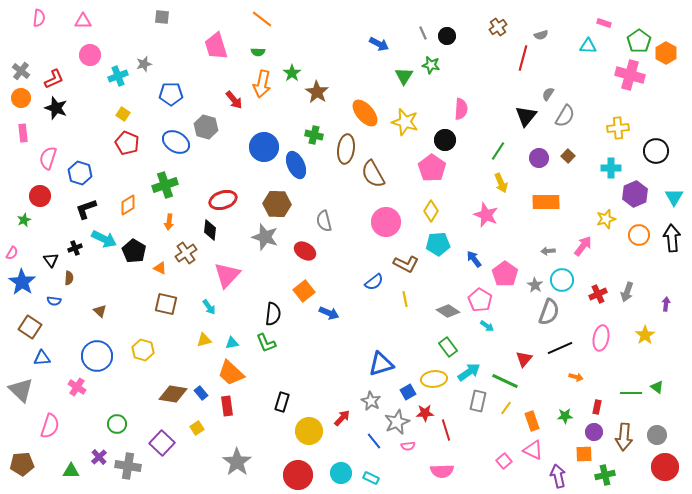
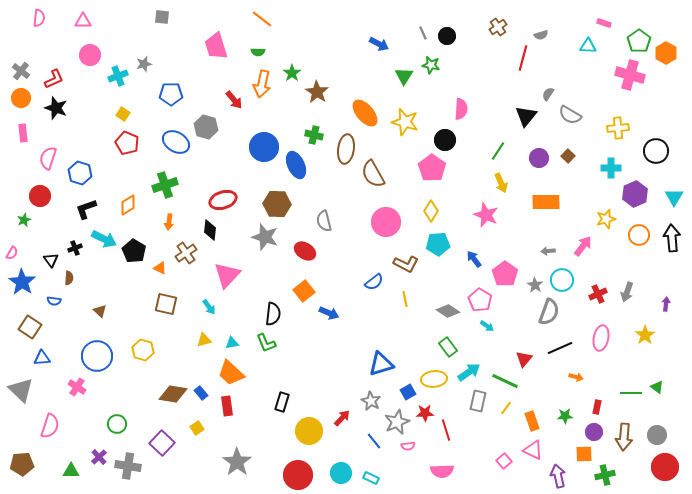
gray semicircle at (565, 116): moved 5 px right, 1 px up; rotated 90 degrees clockwise
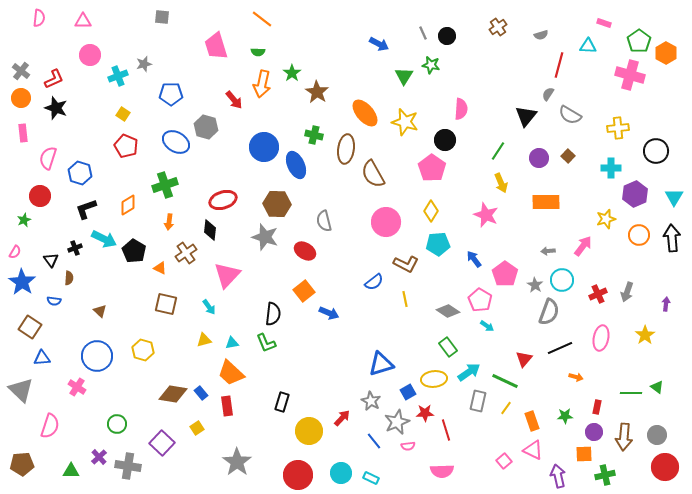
red line at (523, 58): moved 36 px right, 7 px down
red pentagon at (127, 143): moved 1 px left, 3 px down
pink semicircle at (12, 253): moved 3 px right, 1 px up
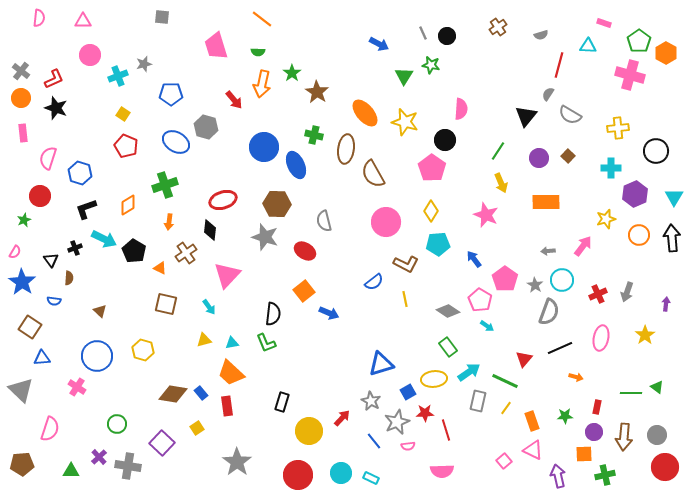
pink pentagon at (505, 274): moved 5 px down
pink semicircle at (50, 426): moved 3 px down
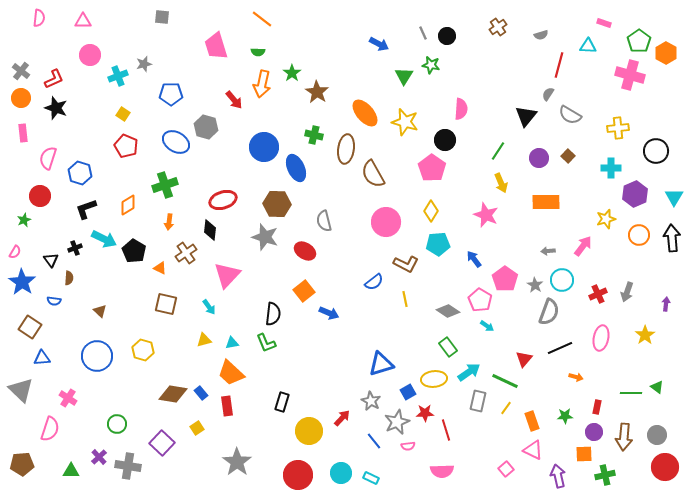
blue ellipse at (296, 165): moved 3 px down
pink cross at (77, 387): moved 9 px left, 11 px down
pink square at (504, 461): moved 2 px right, 8 px down
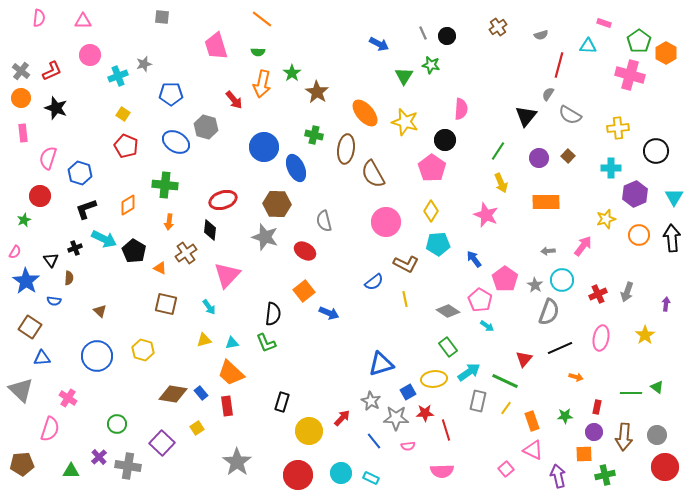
red L-shape at (54, 79): moved 2 px left, 8 px up
green cross at (165, 185): rotated 25 degrees clockwise
blue star at (22, 282): moved 4 px right, 1 px up
gray star at (397, 422): moved 1 px left, 4 px up; rotated 25 degrees clockwise
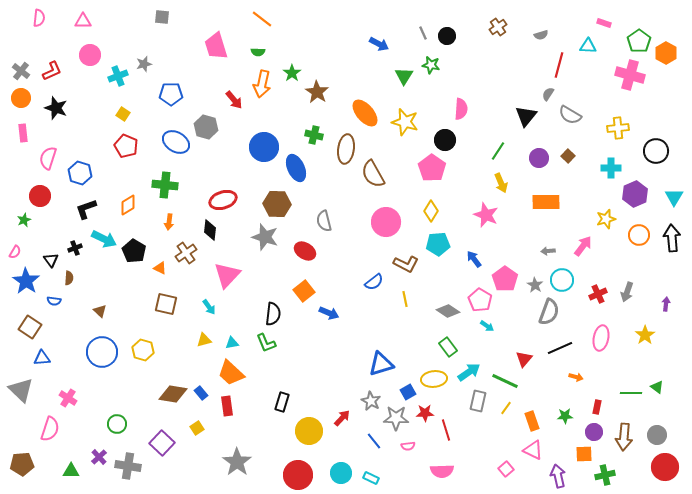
blue circle at (97, 356): moved 5 px right, 4 px up
